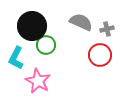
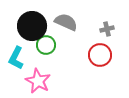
gray semicircle: moved 15 px left
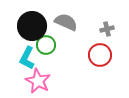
cyan L-shape: moved 11 px right
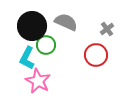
gray cross: rotated 24 degrees counterclockwise
red circle: moved 4 px left
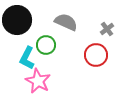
black circle: moved 15 px left, 6 px up
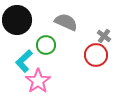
gray cross: moved 3 px left, 7 px down; rotated 16 degrees counterclockwise
cyan L-shape: moved 3 px left, 3 px down; rotated 20 degrees clockwise
pink star: rotated 10 degrees clockwise
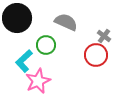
black circle: moved 2 px up
pink star: rotated 10 degrees clockwise
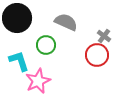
red circle: moved 1 px right
cyan L-shape: moved 5 px left; rotated 115 degrees clockwise
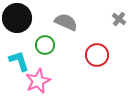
gray cross: moved 15 px right, 17 px up
green circle: moved 1 px left
